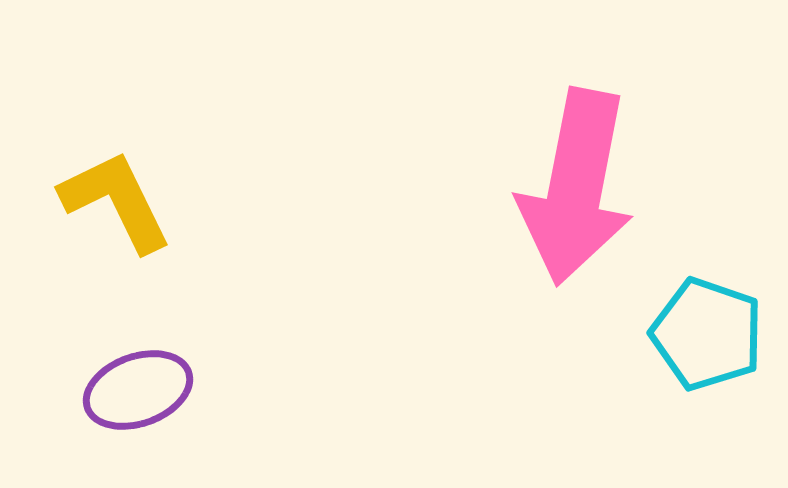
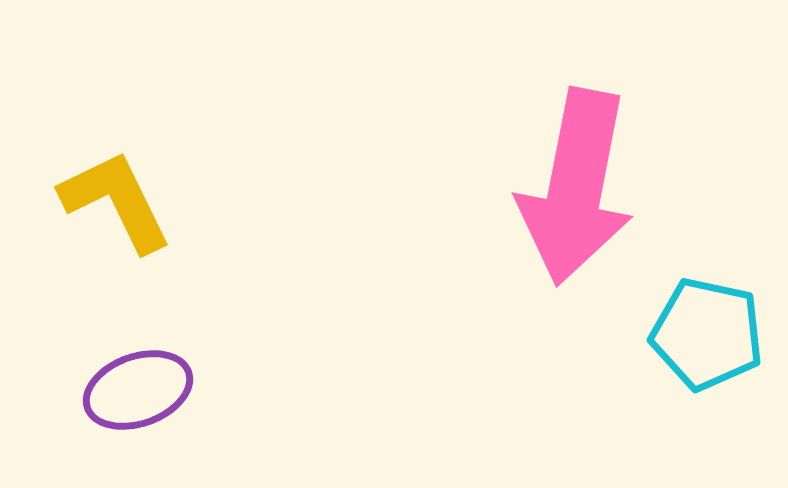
cyan pentagon: rotated 7 degrees counterclockwise
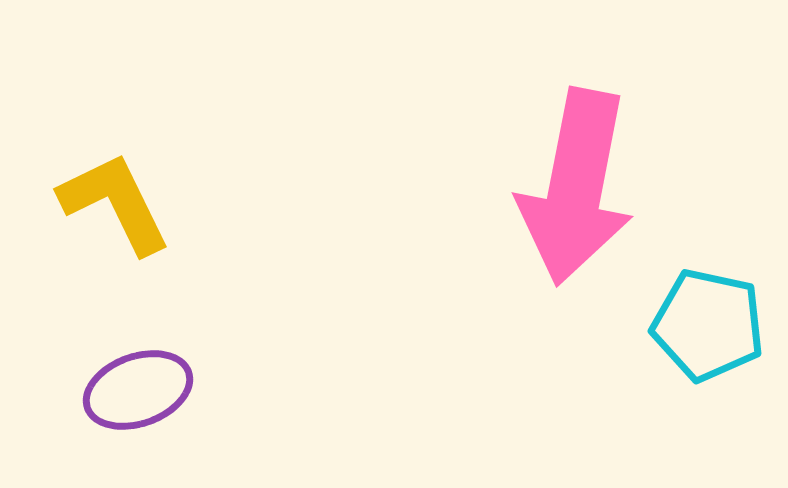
yellow L-shape: moved 1 px left, 2 px down
cyan pentagon: moved 1 px right, 9 px up
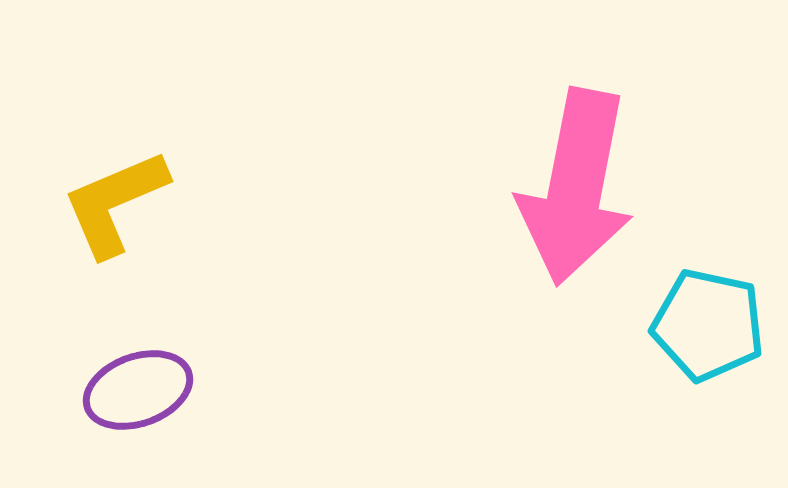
yellow L-shape: rotated 87 degrees counterclockwise
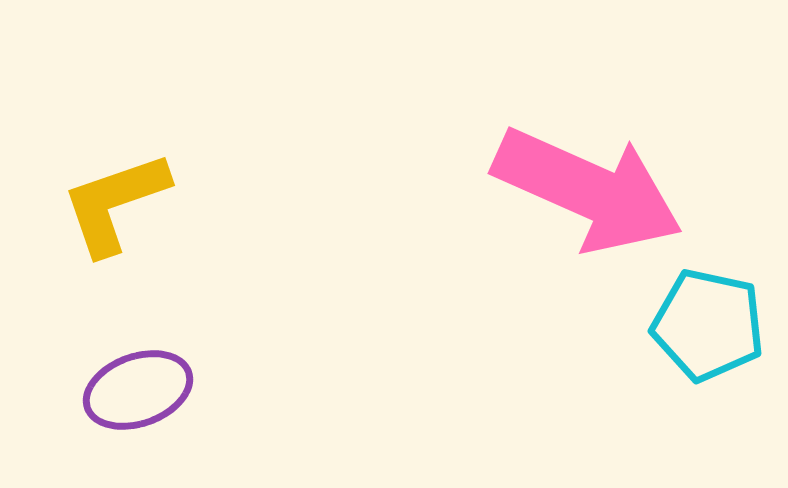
pink arrow: moved 12 px right, 3 px down; rotated 77 degrees counterclockwise
yellow L-shape: rotated 4 degrees clockwise
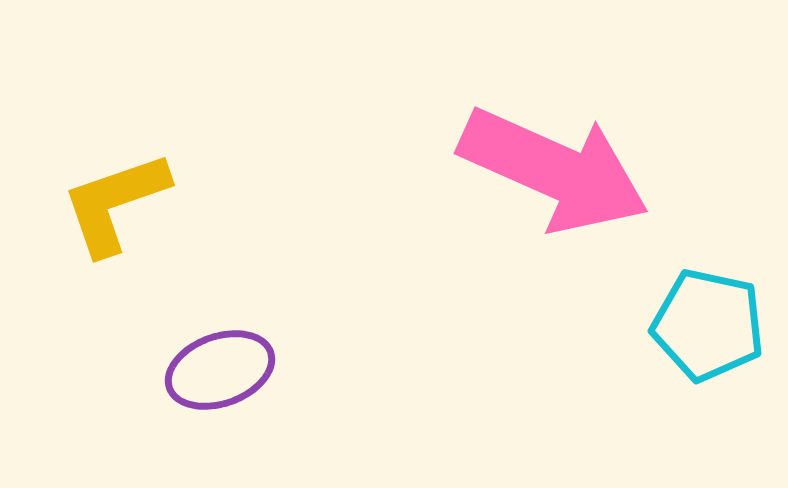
pink arrow: moved 34 px left, 20 px up
purple ellipse: moved 82 px right, 20 px up
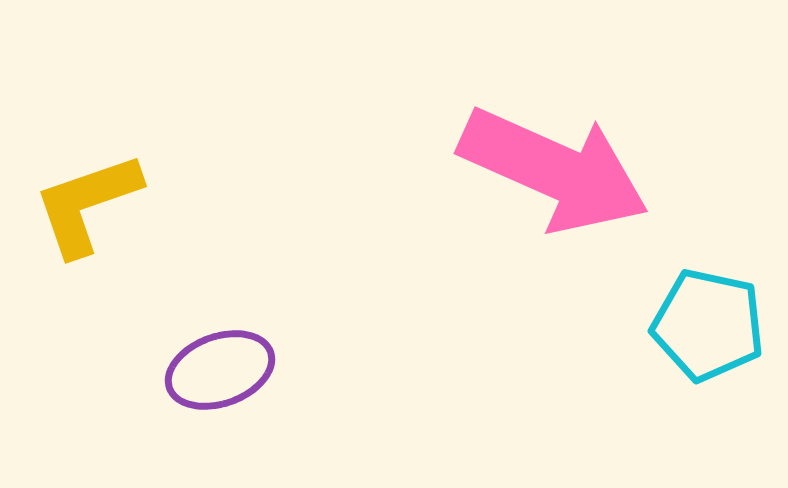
yellow L-shape: moved 28 px left, 1 px down
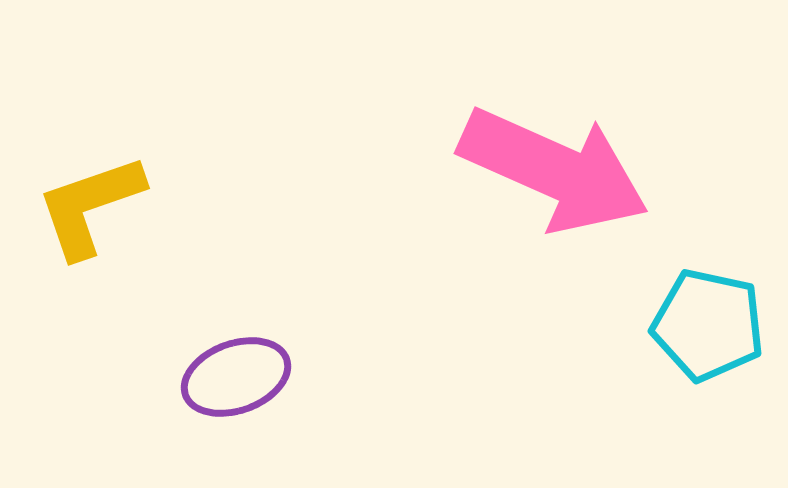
yellow L-shape: moved 3 px right, 2 px down
purple ellipse: moved 16 px right, 7 px down
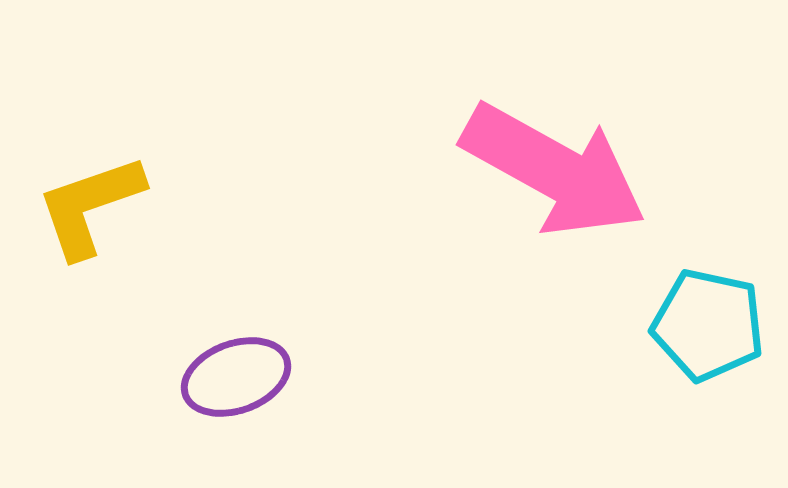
pink arrow: rotated 5 degrees clockwise
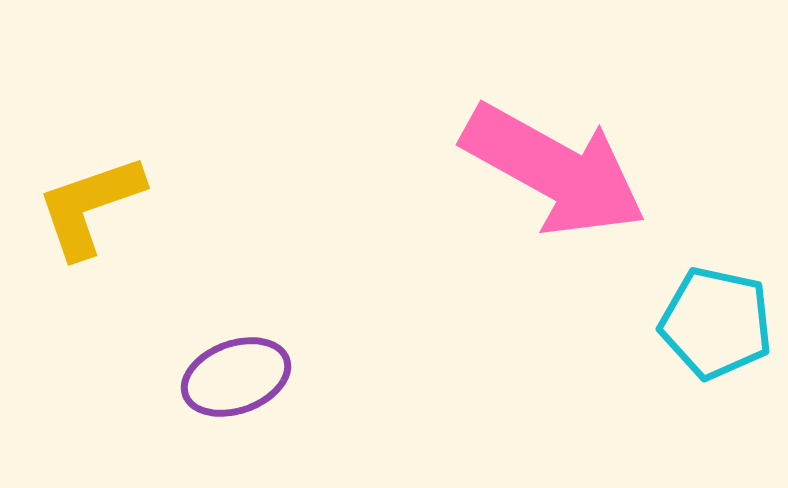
cyan pentagon: moved 8 px right, 2 px up
